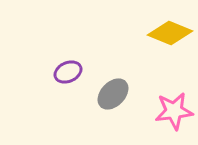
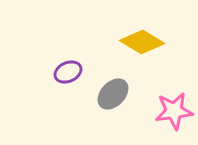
yellow diamond: moved 28 px left, 9 px down; rotated 9 degrees clockwise
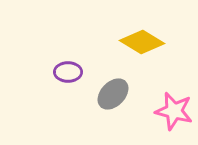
purple ellipse: rotated 24 degrees clockwise
pink star: rotated 21 degrees clockwise
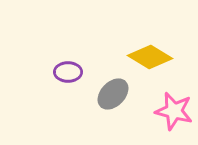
yellow diamond: moved 8 px right, 15 px down
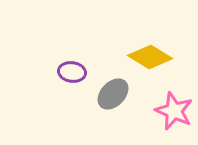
purple ellipse: moved 4 px right; rotated 8 degrees clockwise
pink star: rotated 9 degrees clockwise
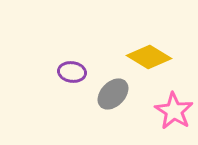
yellow diamond: moved 1 px left
pink star: rotated 9 degrees clockwise
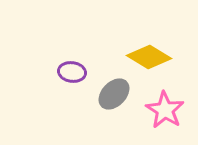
gray ellipse: moved 1 px right
pink star: moved 9 px left, 1 px up
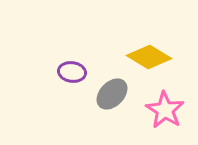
gray ellipse: moved 2 px left
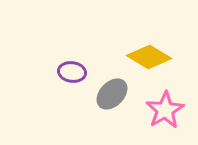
pink star: rotated 9 degrees clockwise
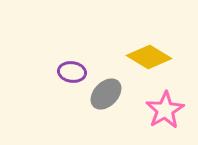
gray ellipse: moved 6 px left
